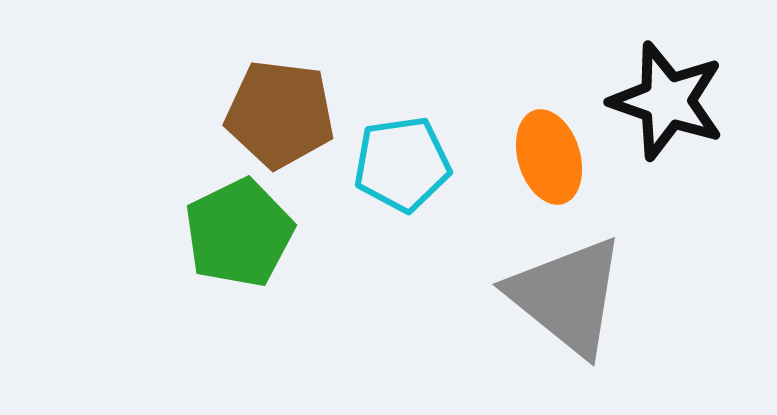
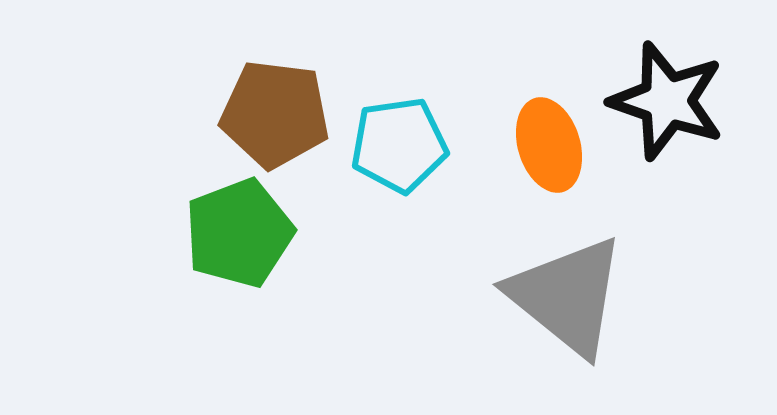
brown pentagon: moved 5 px left
orange ellipse: moved 12 px up
cyan pentagon: moved 3 px left, 19 px up
green pentagon: rotated 5 degrees clockwise
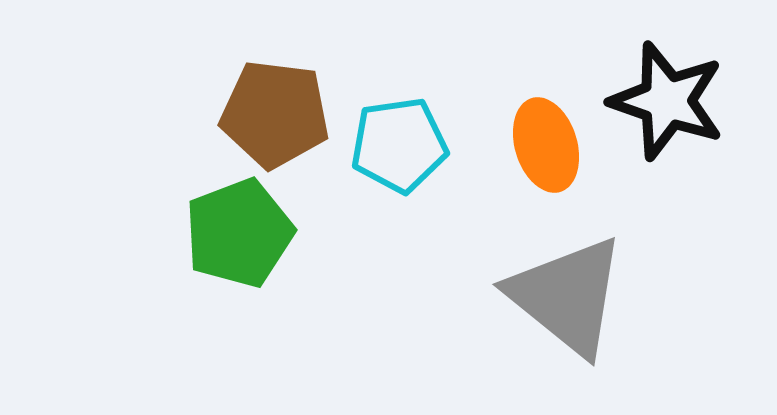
orange ellipse: moved 3 px left
